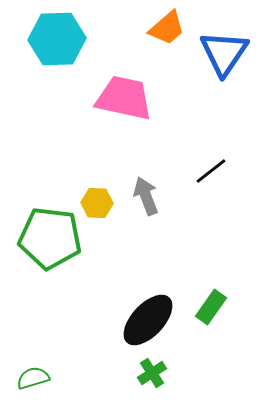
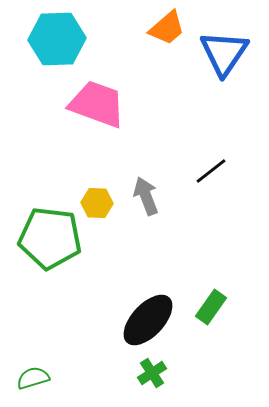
pink trapezoid: moved 27 px left, 6 px down; rotated 8 degrees clockwise
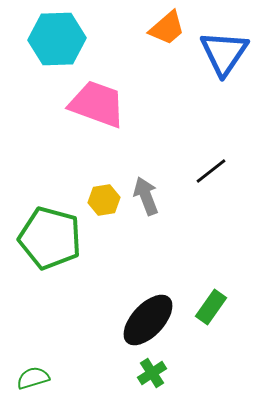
yellow hexagon: moved 7 px right, 3 px up; rotated 12 degrees counterclockwise
green pentagon: rotated 8 degrees clockwise
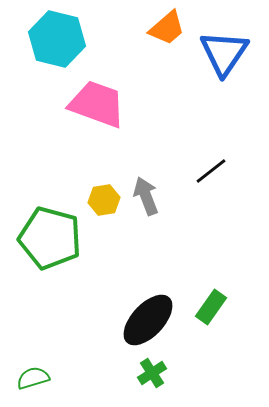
cyan hexagon: rotated 16 degrees clockwise
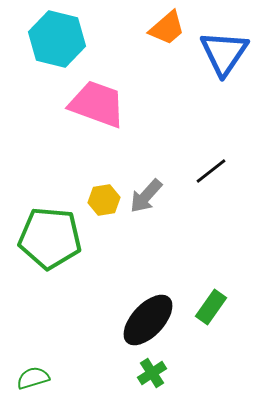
gray arrow: rotated 117 degrees counterclockwise
green pentagon: rotated 10 degrees counterclockwise
